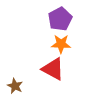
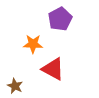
orange star: moved 28 px left
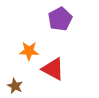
orange star: moved 4 px left, 7 px down
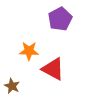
brown star: moved 3 px left
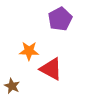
red triangle: moved 2 px left
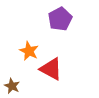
orange star: rotated 24 degrees clockwise
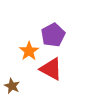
purple pentagon: moved 7 px left, 16 px down
orange star: rotated 12 degrees clockwise
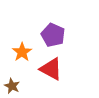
purple pentagon: rotated 20 degrees counterclockwise
orange star: moved 7 px left, 1 px down
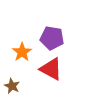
purple pentagon: moved 1 px left, 3 px down; rotated 15 degrees counterclockwise
